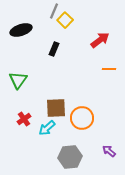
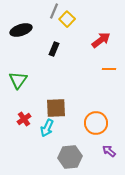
yellow square: moved 2 px right, 1 px up
red arrow: moved 1 px right
orange circle: moved 14 px right, 5 px down
cyan arrow: rotated 24 degrees counterclockwise
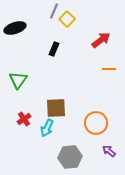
black ellipse: moved 6 px left, 2 px up
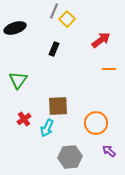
brown square: moved 2 px right, 2 px up
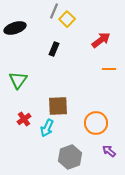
gray hexagon: rotated 15 degrees counterclockwise
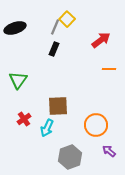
gray line: moved 1 px right, 16 px down
orange circle: moved 2 px down
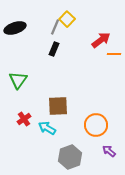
orange line: moved 5 px right, 15 px up
cyan arrow: rotated 96 degrees clockwise
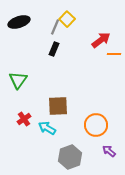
black ellipse: moved 4 px right, 6 px up
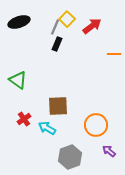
red arrow: moved 9 px left, 14 px up
black rectangle: moved 3 px right, 5 px up
green triangle: rotated 30 degrees counterclockwise
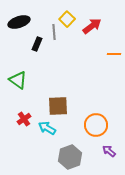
gray line: moved 1 px left, 5 px down; rotated 28 degrees counterclockwise
black rectangle: moved 20 px left
